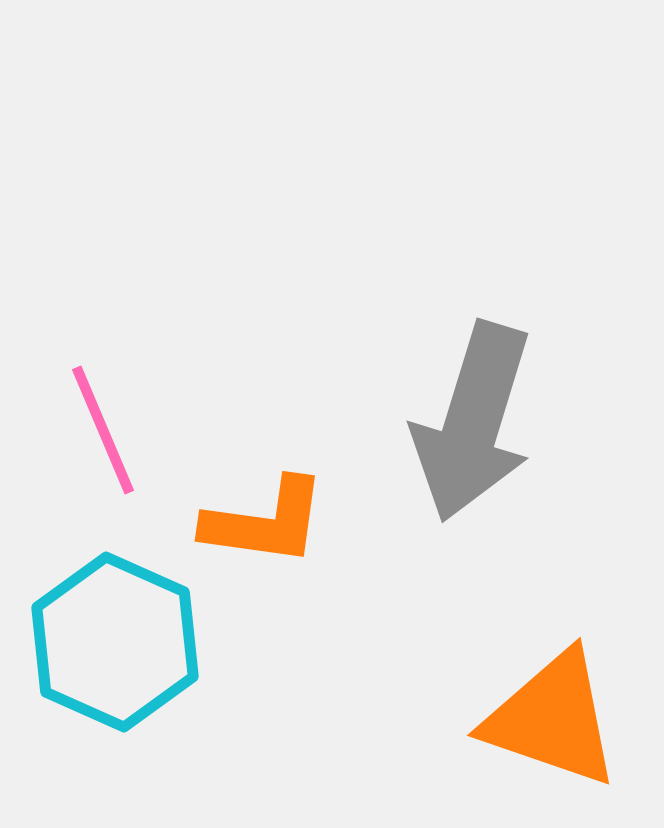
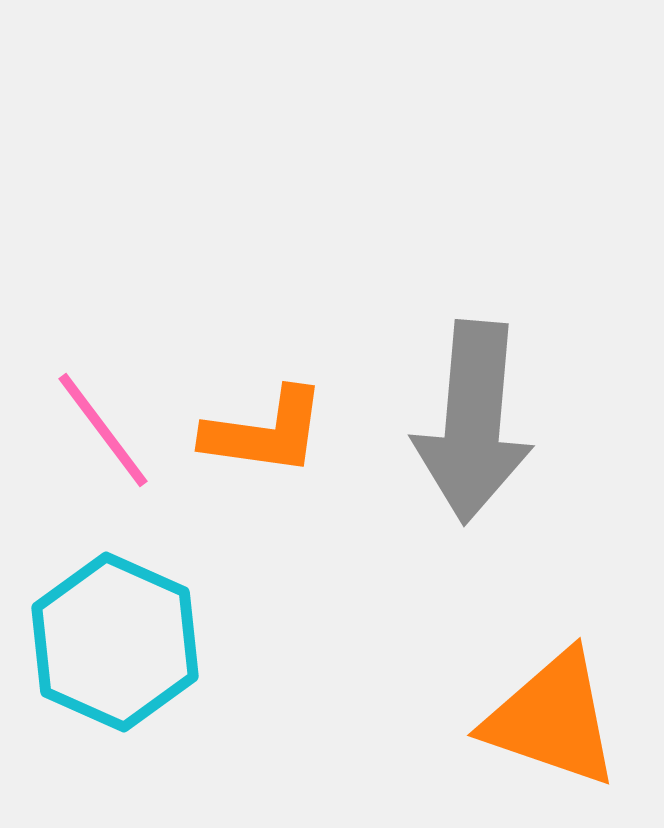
gray arrow: rotated 12 degrees counterclockwise
pink line: rotated 14 degrees counterclockwise
orange L-shape: moved 90 px up
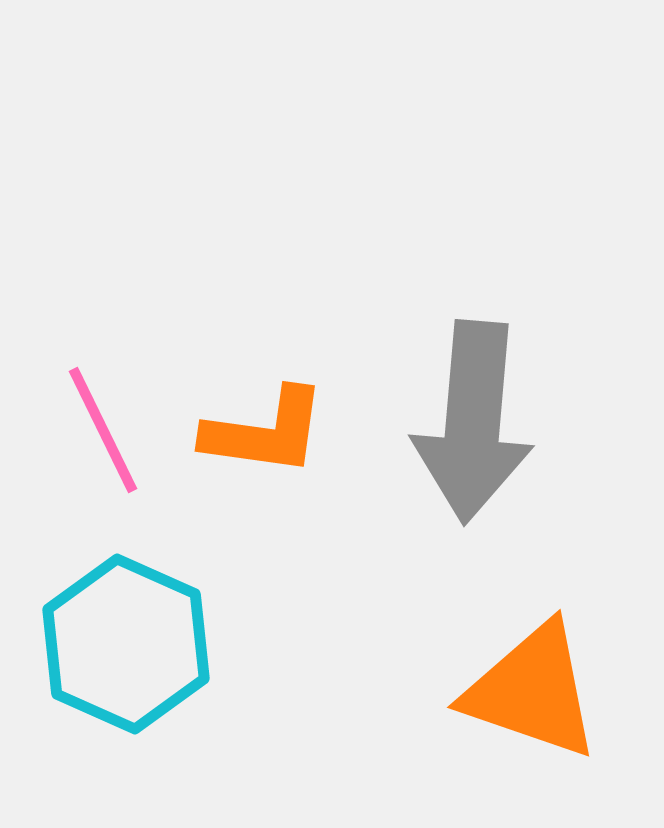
pink line: rotated 11 degrees clockwise
cyan hexagon: moved 11 px right, 2 px down
orange triangle: moved 20 px left, 28 px up
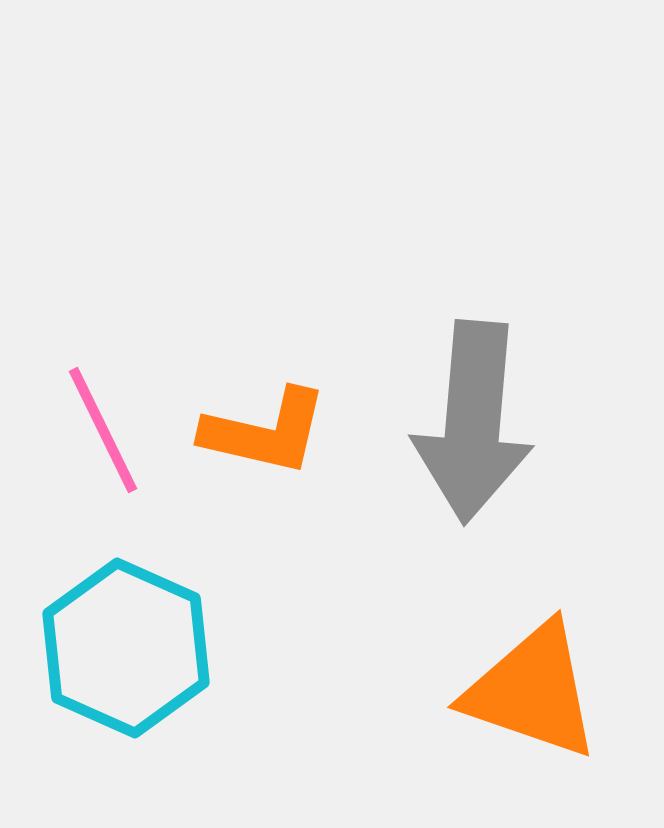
orange L-shape: rotated 5 degrees clockwise
cyan hexagon: moved 4 px down
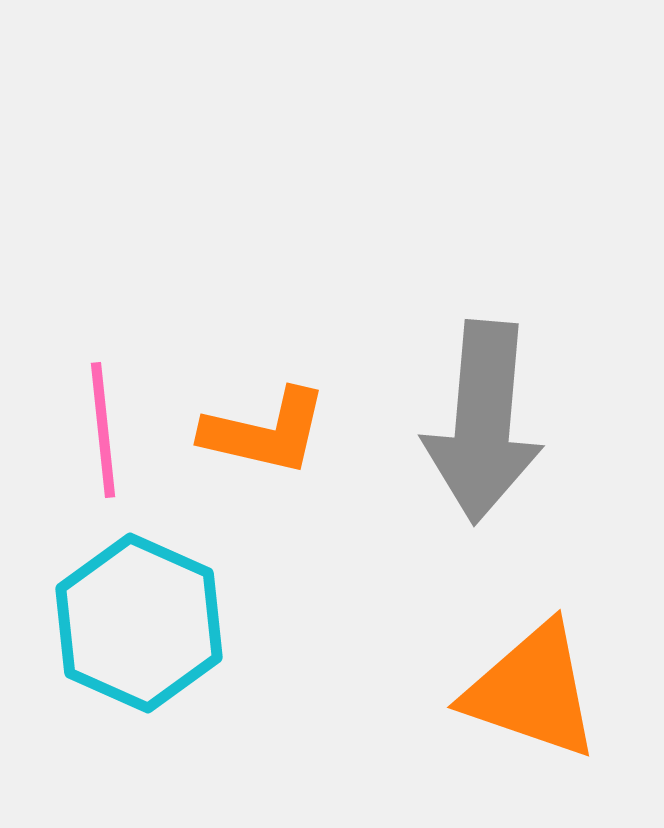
gray arrow: moved 10 px right
pink line: rotated 20 degrees clockwise
cyan hexagon: moved 13 px right, 25 px up
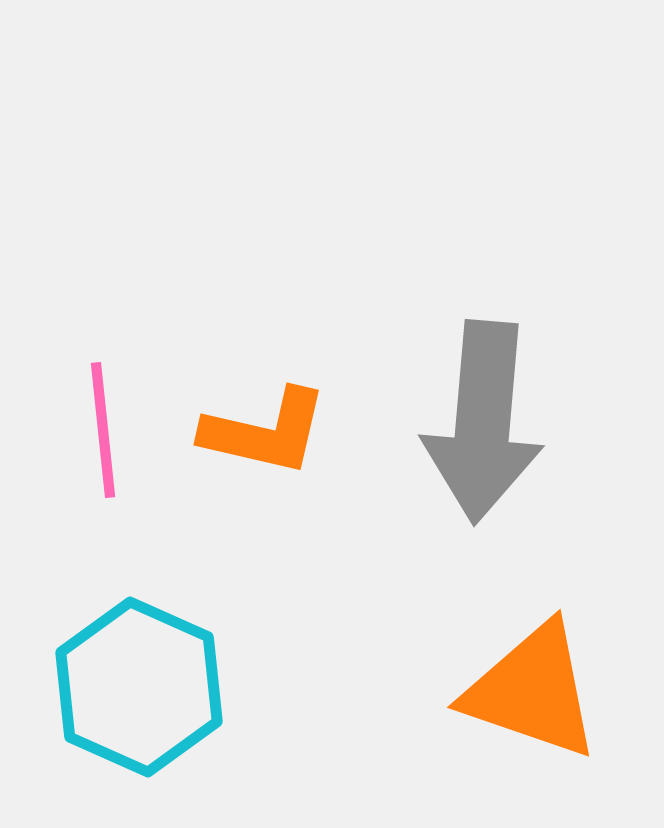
cyan hexagon: moved 64 px down
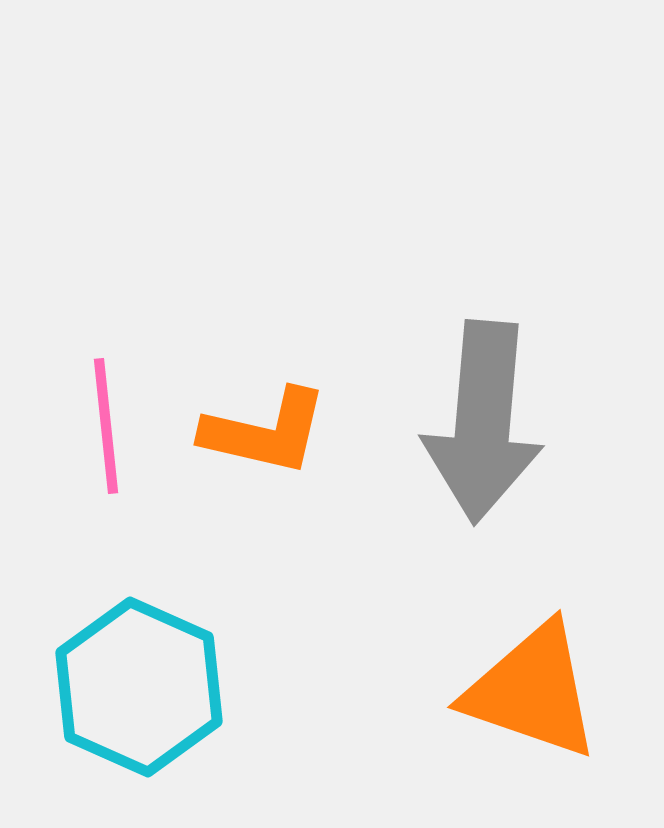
pink line: moved 3 px right, 4 px up
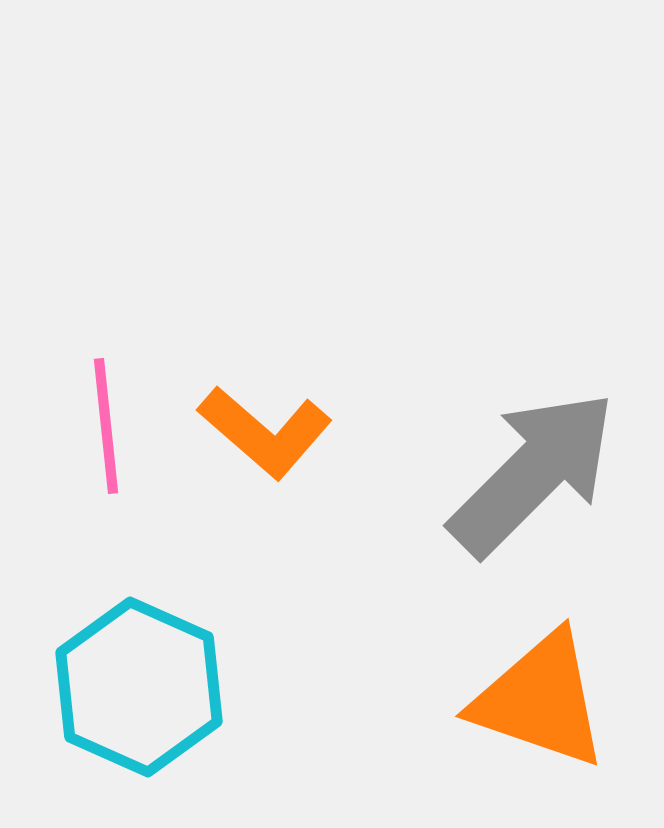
gray arrow: moved 50 px right, 51 px down; rotated 140 degrees counterclockwise
orange L-shape: rotated 28 degrees clockwise
orange triangle: moved 8 px right, 9 px down
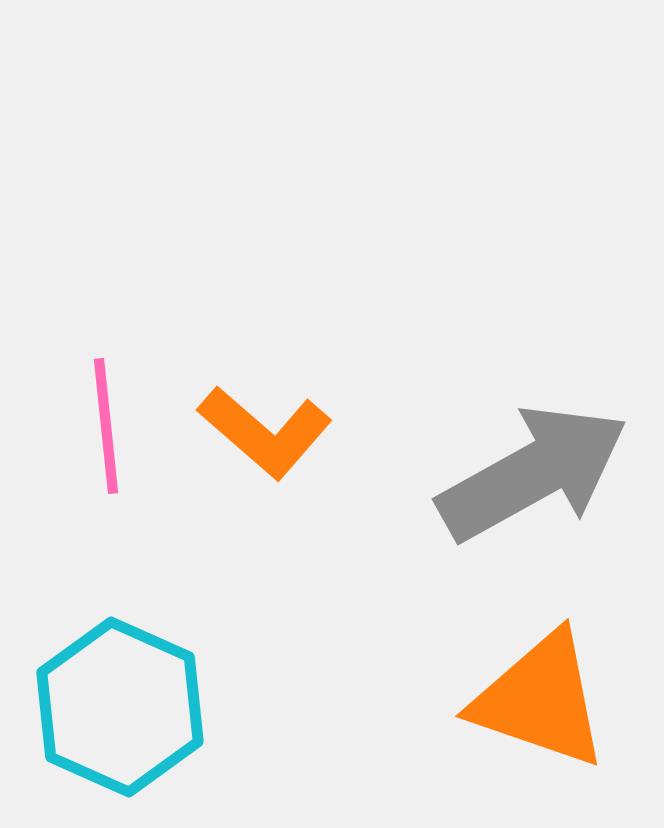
gray arrow: rotated 16 degrees clockwise
cyan hexagon: moved 19 px left, 20 px down
